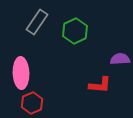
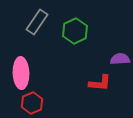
red L-shape: moved 2 px up
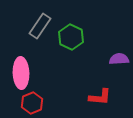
gray rectangle: moved 3 px right, 4 px down
green hexagon: moved 4 px left, 6 px down; rotated 10 degrees counterclockwise
purple semicircle: moved 1 px left
red L-shape: moved 14 px down
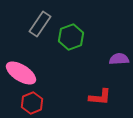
gray rectangle: moved 2 px up
green hexagon: rotated 15 degrees clockwise
pink ellipse: rotated 56 degrees counterclockwise
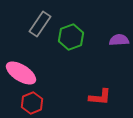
purple semicircle: moved 19 px up
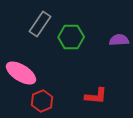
green hexagon: rotated 20 degrees clockwise
red L-shape: moved 4 px left, 1 px up
red hexagon: moved 10 px right, 2 px up
